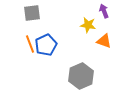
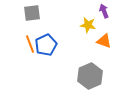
gray hexagon: moved 9 px right
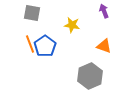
gray square: rotated 18 degrees clockwise
yellow star: moved 16 px left
orange triangle: moved 5 px down
blue pentagon: moved 1 px left, 1 px down; rotated 10 degrees counterclockwise
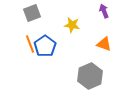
gray square: rotated 30 degrees counterclockwise
orange triangle: moved 2 px up
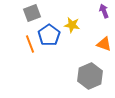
blue pentagon: moved 4 px right, 11 px up
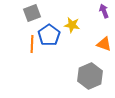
orange line: moved 2 px right; rotated 24 degrees clockwise
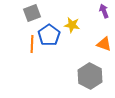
gray hexagon: rotated 10 degrees counterclockwise
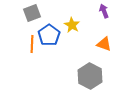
yellow star: rotated 21 degrees clockwise
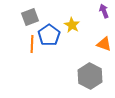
gray square: moved 2 px left, 4 px down
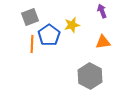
purple arrow: moved 2 px left
yellow star: rotated 28 degrees clockwise
orange triangle: moved 1 px left, 2 px up; rotated 28 degrees counterclockwise
